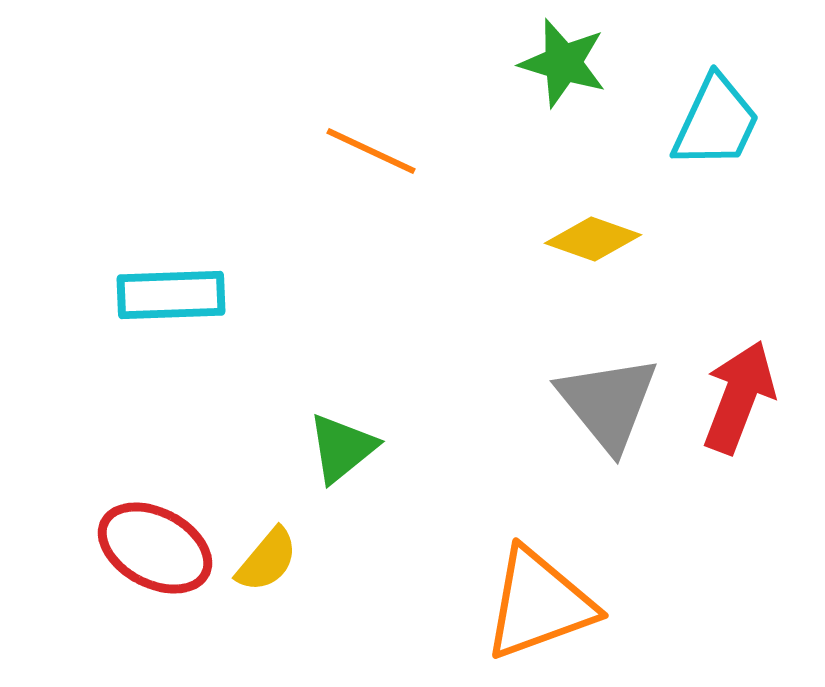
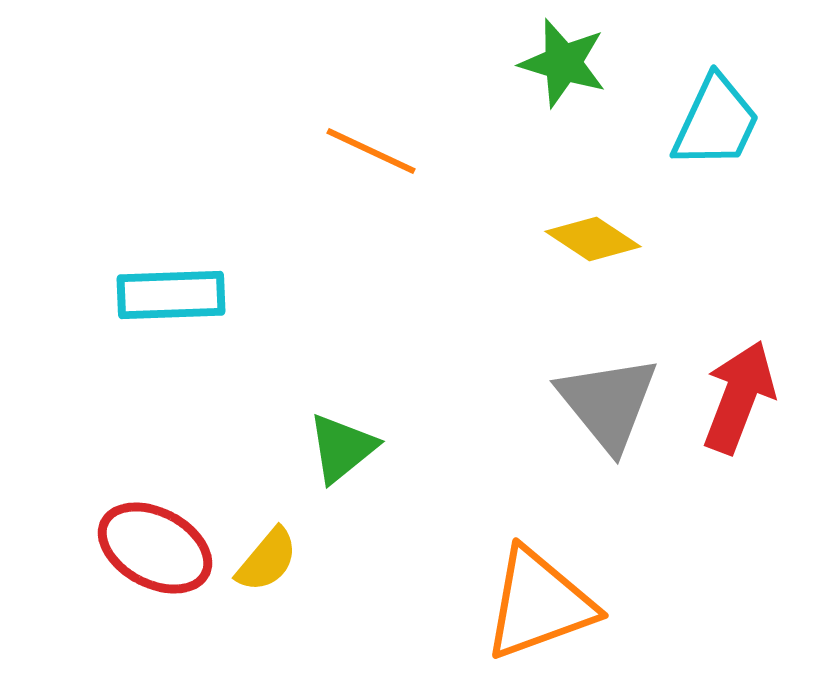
yellow diamond: rotated 14 degrees clockwise
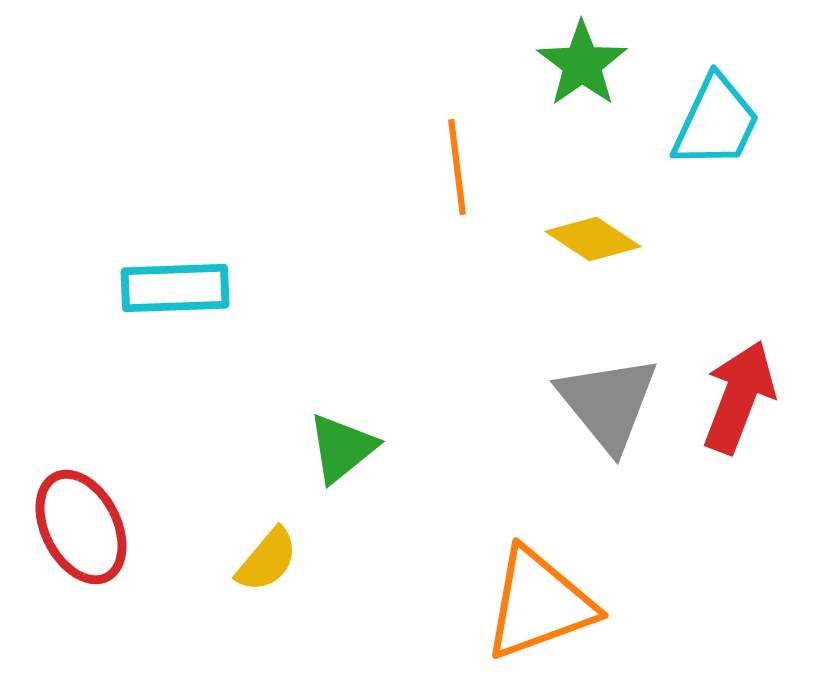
green star: moved 19 px right, 1 px down; rotated 20 degrees clockwise
orange line: moved 86 px right, 16 px down; rotated 58 degrees clockwise
cyan rectangle: moved 4 px right, 7 px up
red ellipse: moved 74 px left, 21 px up; rotated 35 degrees clockwise
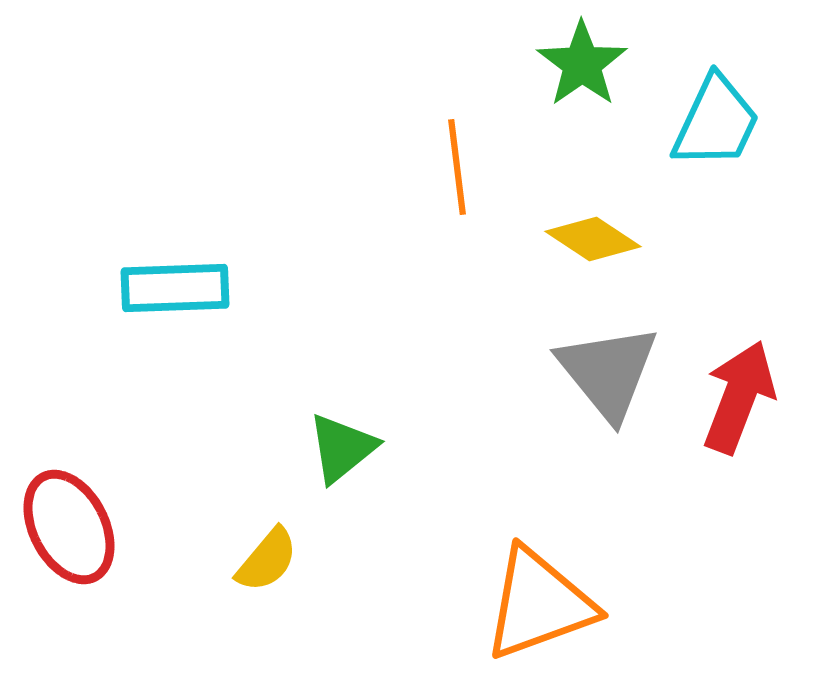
gray triangle: moved 31 px up
red ellipse: moved 12 px left
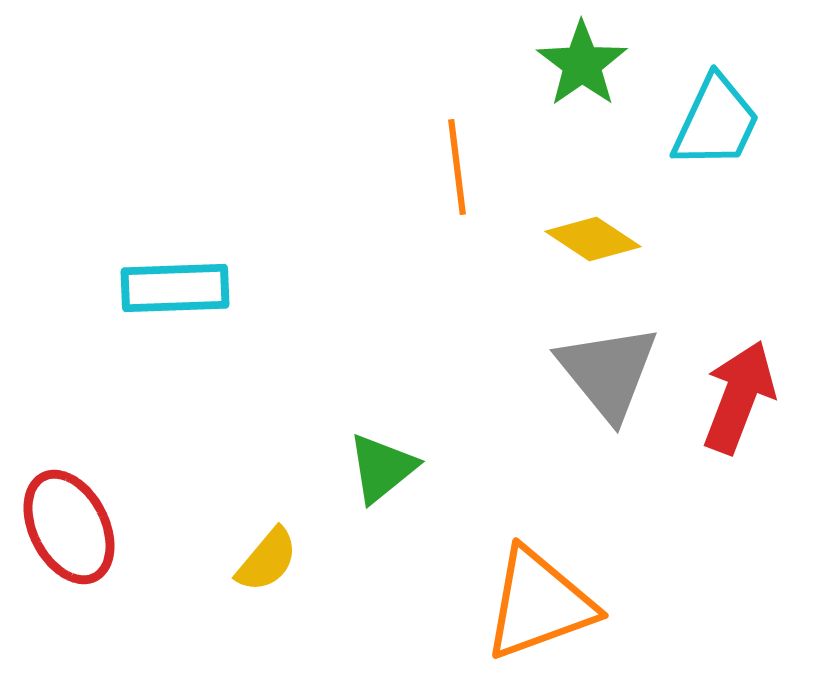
green triangle: moved 40 px right, 20 px down
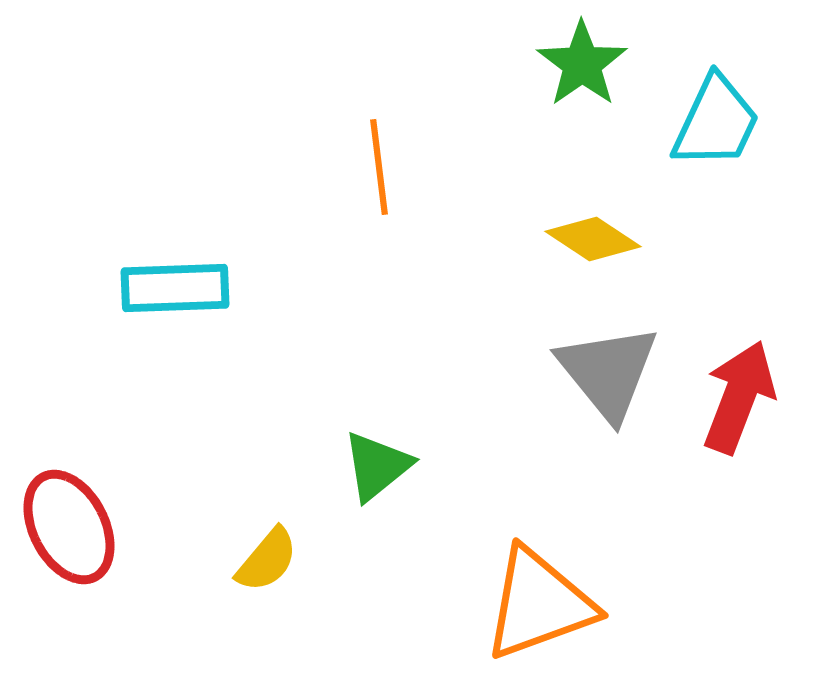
orange line: moved 78 px left
green triangle: moved 5 px left, 2 px up
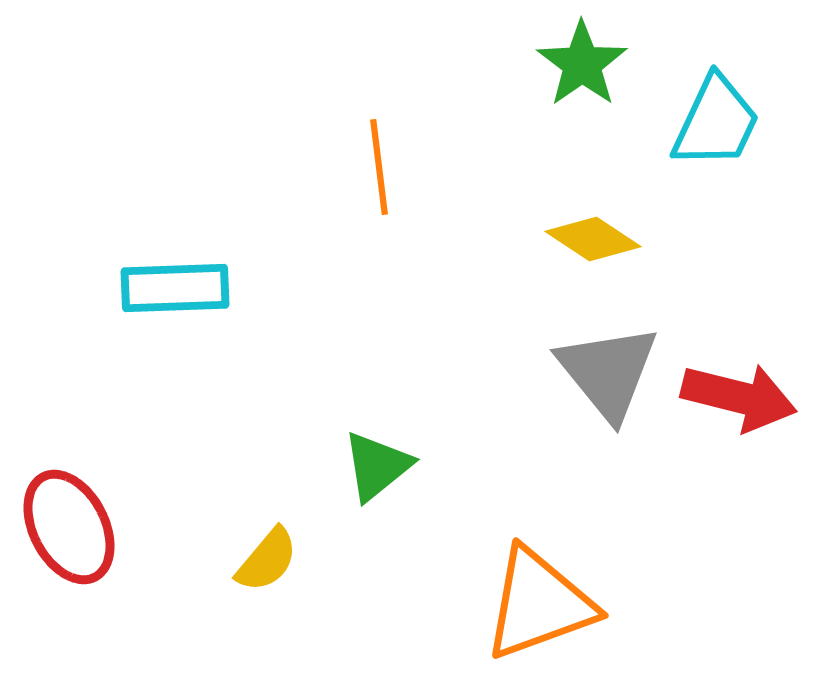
red arrow: rotated 83 degrees clockwise
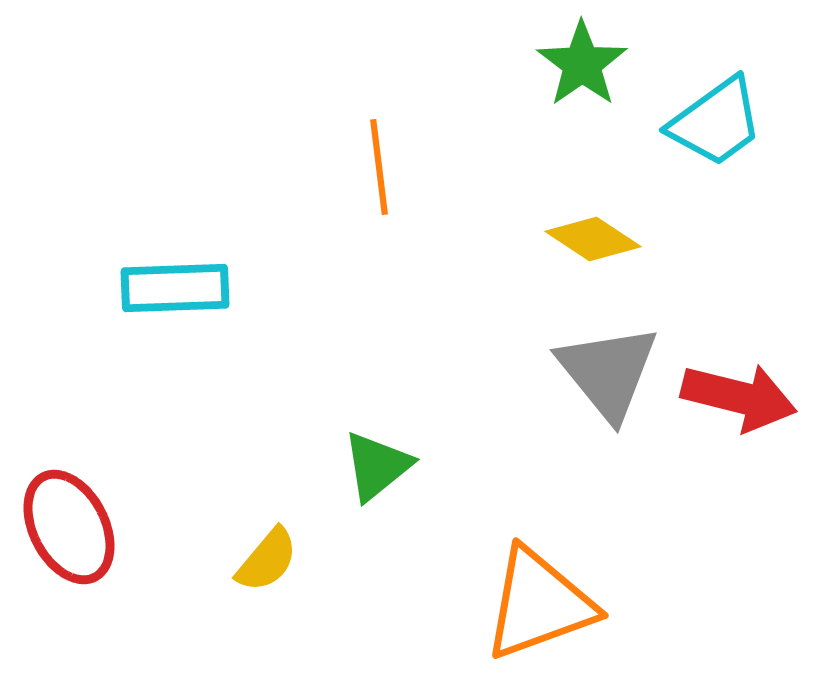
cyan trapezoid: rotated 29 degrees clockwise
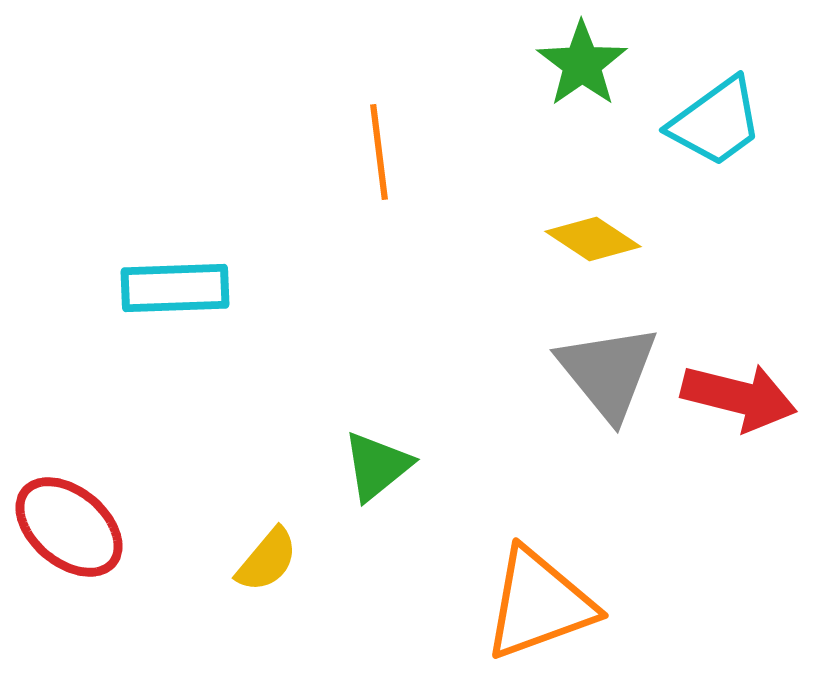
orange line: moved 15 px up
red ellipse: rotated 23 degrees counterclockwise
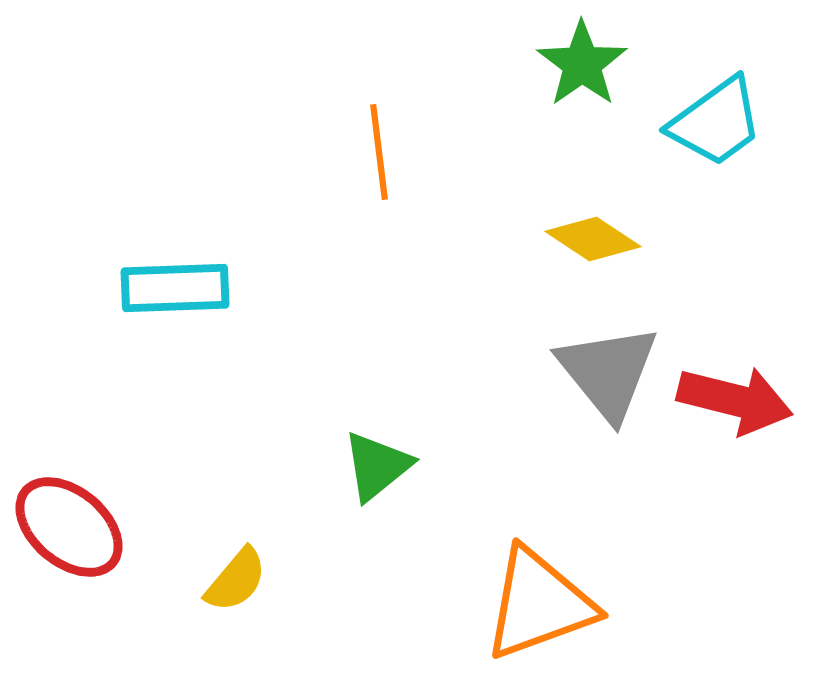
red arrow: moved 4 px left, 3 px down
yellow semicircle: moved 31 px left, 20 px down
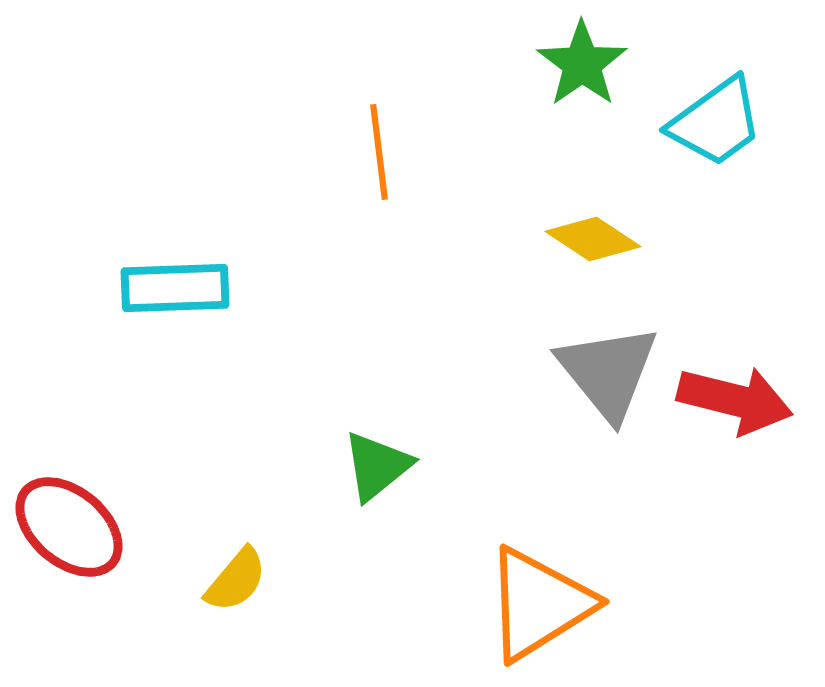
orange triangle: rotated 12 degrees counterclockwise
